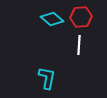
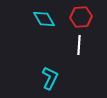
cyan diamond: moved 8 px left; rotated 20 degrees clockwise
cyan L-shape: moved 3 px right; rotated 15 degrees clockwise
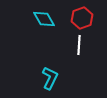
red hexagon: moved 1 px right, 1 px down; rotated 15 degrees counterclockwise
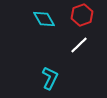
red hexagon: moved 3 px up
white line: rotated 42 degrees clockwise
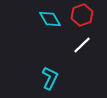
cyan diamond: moved 6 px right
white line: moved 3 px right
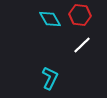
red hexagon: moved 2 px left; rotated 25 degrees clockwise
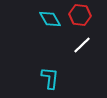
cyan L-shape: rotated 20 degrees counterclockwise
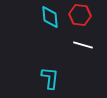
cyan diamond: moved 2 px up; rotated 25 degrees clockwise
white line: moved 1 px right; rotated 60 degrees clockwise
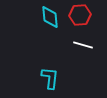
red hexagon: rotated 10 degrees counterclockwise
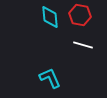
red hexagon: rotated 15 degrees clockwise
cyan L-shape: rotated 30 degrees counterclockwise
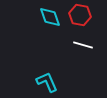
cyan diamond: rotated 15 degrees counterclockwise
cyan L-shape: moved 3 px left, 4 px down
